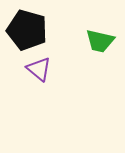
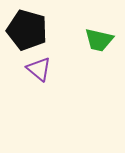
green trapezoid: moved 1 px left, 1 px up
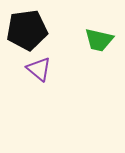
black pentagon: rotated 24 degrees counterclockwise
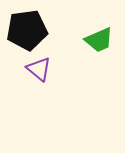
green trapezoid: rotated 36 degrees counterclockwise
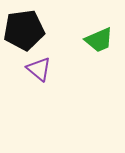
black pentagon: moved 3 px left
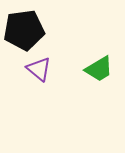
green trapezoid: moved 29 px down; rotated 8 degrees counterclockwise
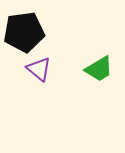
black pentagon: moved 2 px down
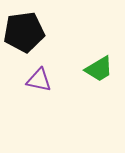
purple triangle: moved 11 px down; rotated 28 degrees counterclockwise
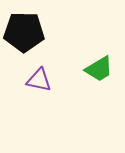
black pentagon: rotated 9 degrees clockwise
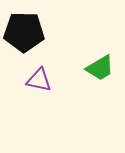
green trapezoid: moved 1 px right, 1 px up
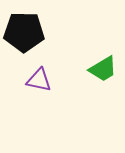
green trapezoid: moved 3 px right, 1 px down
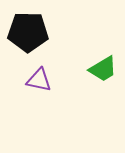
black pentagon: moved 4 px right
